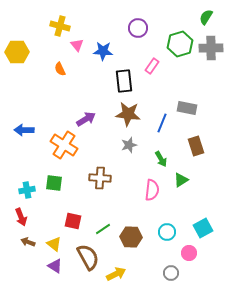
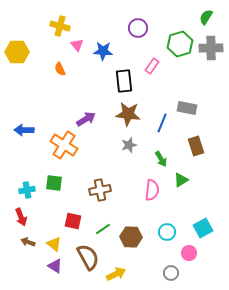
brown cross: moved 12 px down; rotated 15 degrees counterclockwise
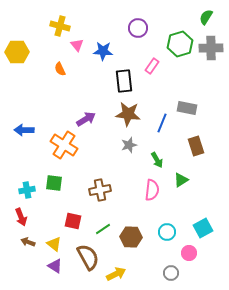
green arrow: moved 4 px left, 1 px down
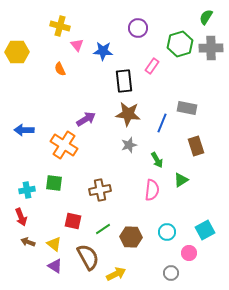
cyan square: moved 2 px right, 2 px down
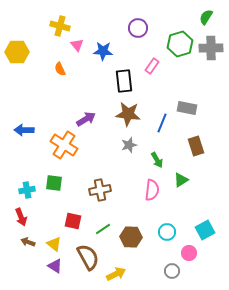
gray circle: moved 1 px right, 2 px up
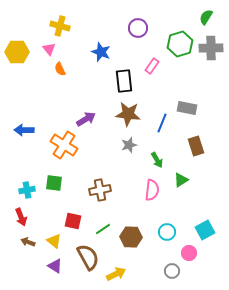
pink triangle: moved 28 px left, 4 px down
blue star: moved 2 px left, 1 px down; rotated 18 degrees clockwise
yellow triangle: moved 3 px up
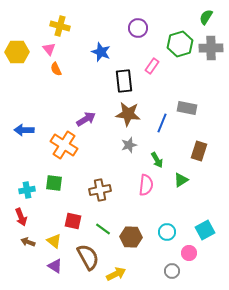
orange semicircle: moved 4 px left
brown rectangle: moved 3 px right, 5 px down; rotated 36 degrees clockwise
pink semicircle: moved 6 px left, 5 px up
green line: rotated 70 degrees clockwise
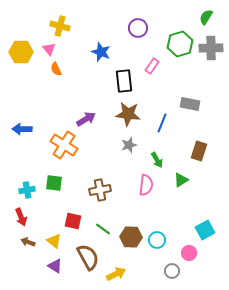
yellow hexagon: moved 4 px right
gray rectangle: moved 3 px right, 4 px up
blue arrow: moved 2 px left, 1 px up
cyan circle: moved 10 px left, 8 px down
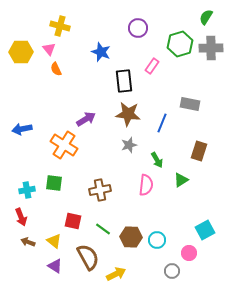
blue arrow: rotated 12 degrees counterclockwise
